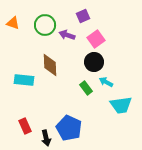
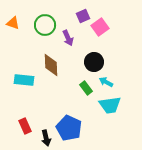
purple arrow: moved 1 px right, 3 px down; rotated 133 degrees counterclockwise
pink square: moved 4 px right, 12 px up
brown diamond: moved 1 px right
cyan trapezoid: moved 11 px left
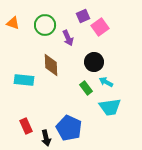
cyan trapezoid: moved 2 px down
red rectangle: moved 1 px right
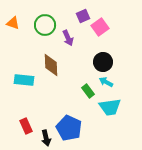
black circle: moved 9 px right
green rectangle: moved 2 px right, 3 px down
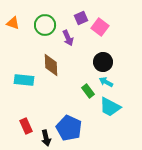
purple square: moved 2 px left, 2 px down
pink square: rotated 18 degrees counterclockwise
cyan trapezoid: rotated 35 degrees clockwise
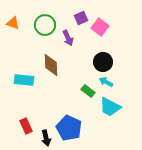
green rectangle: rotated 16 degrees counterclockwise
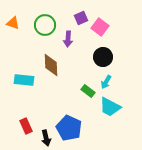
purple arrow: moved 1 px down; rotated 28 degrees clockwise
black circle: moved 5 px up
cyan arrow: rotated 88 degrees counterclockwise
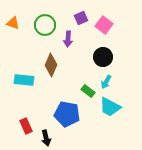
pink square: moved 4 px right, 2 px up
brown diamond: rotated 25 degrees clockwise
blue pentagon: moved 2 px left, 14 px up; rotated 15 degrees counterclockwise
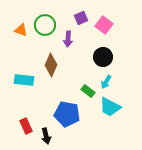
orange triangle: moved 8 px right, 7 px down
black arrow: moved 2 px up
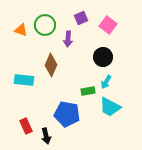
pink square: moved 4 px right
green rectangle: rotated 48 degrees counterclockwise
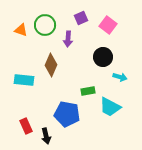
cyan arrow: moved 14 px right, 5 px up; rotated 104 degrees counterclockwise
